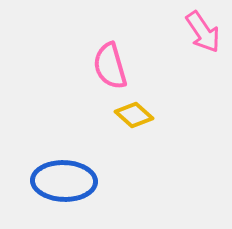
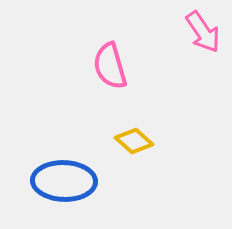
yellow diamond: moved 26 px down
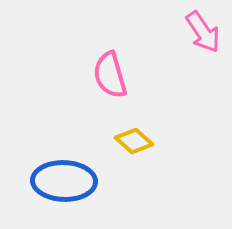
pink semicircle: moved 9 px down
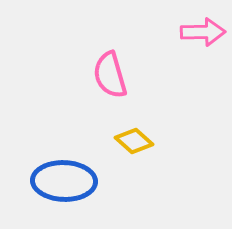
pink arrow: rotated 57 degrees counterclockwise
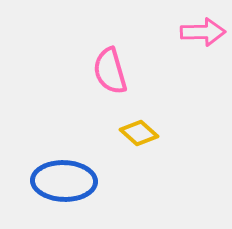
pink semicircle: moved 4 px up
yellow diamond: moved 5 px right, 8 px up
